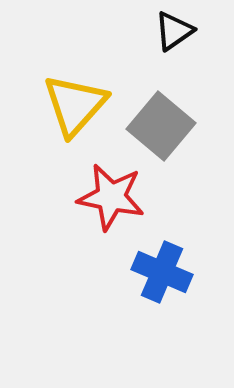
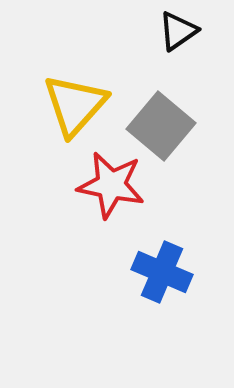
black triangle: moved 4 px right
red star: moved 12 px up
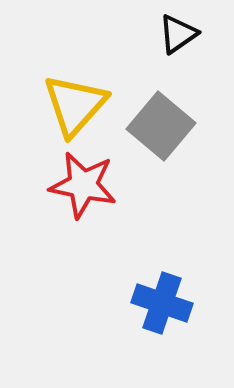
black triangle: moved 3 px down
red star: moved 28 px left
blue cross: moved 31 px down; rotated 4 degrees counterclockwise
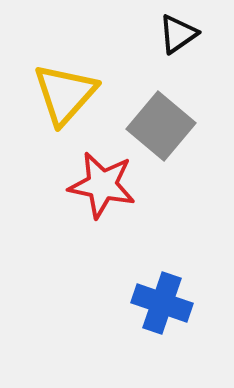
yellow triangle: moved 10 px left, 11 px up
red star: moved 19 px right
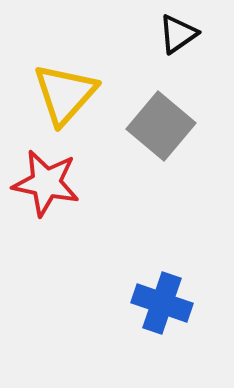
red star: moved 56 px left, 2 px up
